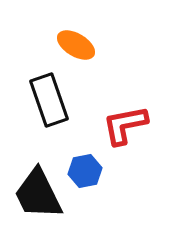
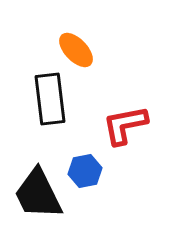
orange ellipse: moved 5 px down; rotated 15 degrees clockwise
black rectangle: moved 1 px right, 1 px up; rotated 12 degrees clockwise
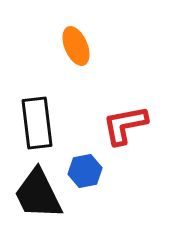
orange ellipse: moved 4 px up; rotated 21 degrees clockwise
black rectangle: moved 13 px left, 24 px down
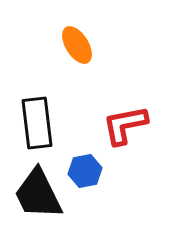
orange ellipse: moved 1 px right, 1 px up; rotated 9 degrees counterclockwise
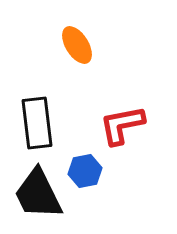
red L-shape: moved 3 px left
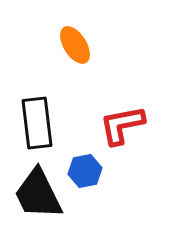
orange ellipse: moved 2 px left
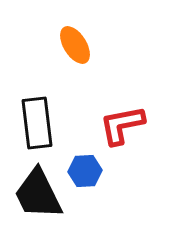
blue hexagon: rotated 8 degrees clockwise
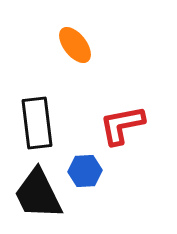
orange ellipse: rotated 6 degrees counterclockwise
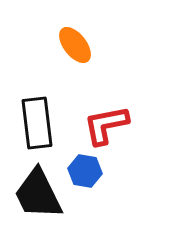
red L-shape: moved 16 px left
blue hexagon: rotated 12 degrees clockwise
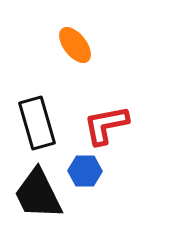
black rectangle: rotated 9 degrees counterclockwise
blue hexagon: rotated 8 degrees counterclockwise
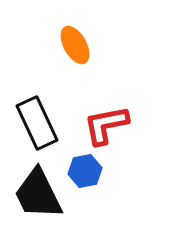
orange ellipse: rotated 9 degrees clockwise
black rectangle: rotated 9 degrees counterclockwise
blue hexagon: rotated 12 degrees counterclockwise
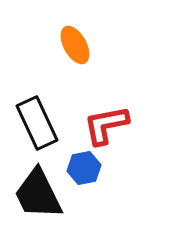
blue hexagon: moved 1 px left, 3 px up
